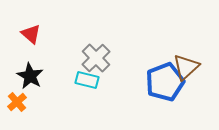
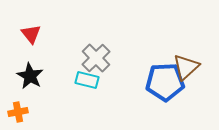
red triangle: rotated 10 degrees clockwise
blue pentagon: rotated 18 degrees clockwise
orange cross: moved 1 px right, 10 px down; rotated 30 degrees clockwise
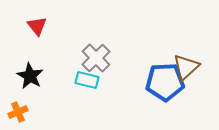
red triangle: moved 6 px right, 8 px up
orange cross: rotated 12 degrees counterclockwise
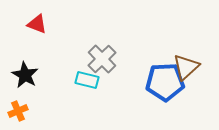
red triangle: moved 2 px up; rotated 30 degrees counterclockwise
gray cross: moved 6 px right, 1 px down
black star: moved 5 px left, 1 px up
orange cross: moved 1 px up
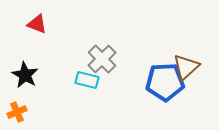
orange cross: moved 1 px left, 1 px down
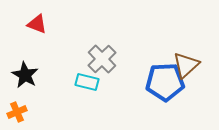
brown triangle: moved 2 px up
cyan rectangle: moved 2 px down
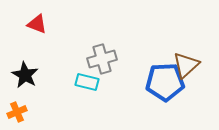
gray cross: rotated 28 degrees clockwise
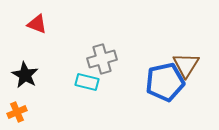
brown triangle: rotated 16 degrees counterclockwise
blue pentagon: rotated 9 degrees counterclockwise
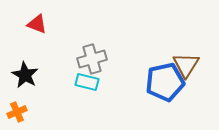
gray cross: moved 10 px left
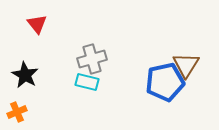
red triangle: rotated 30 degrees clockwise
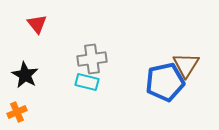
gray cross: rotated 8 degrees clockwise
